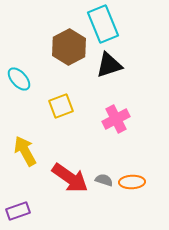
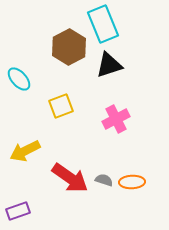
yellow arrow: rotated 88 degrees counterclockwise
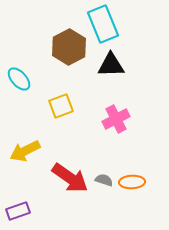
black triangle: moved 2 px right; rotated 16 degrees clockwise
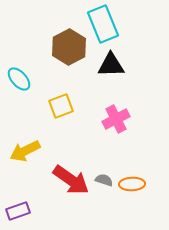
red arrow: moved 1 px right, 2 px down
orange ellipse: moved 2 px down
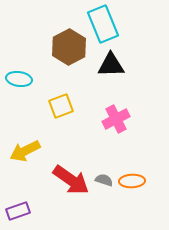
cyan ellipse: rotated 40 degrees counterclockwise
orange ellipse: moved 3 px up
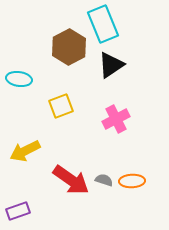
black triangle: rotated 32 degrees counterclockwise
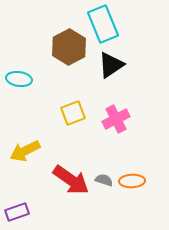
yellow square: moved 12 px right, 7 px down
purple rectangle: moved 1 px left, 1 px down
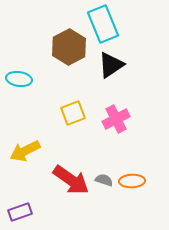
purple rectangle: moved 3 px right
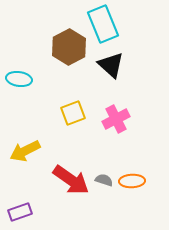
black triangle: rotated 44 degrees counterclockwise
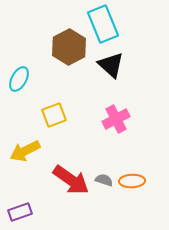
cyan ellipse: rotated 70 degrees counterclockwise
yellow square: moved 19 px left, 2 px down
